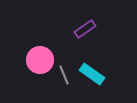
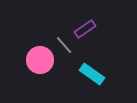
gray line: moved 30 px up; rotated 18 degrees counterclockwise
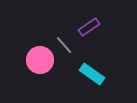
purple rectangle: moved 4 px right, 2 px up
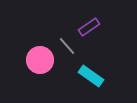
gray line: moved 3 px right, 1 px down
cyan rectangle: moved 1 px left, 2 px down
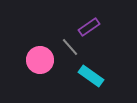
gray line: moved 3 px right, 1 px down
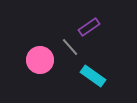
cyan rectangle: moved 2 px right
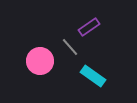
pink circle: moved 1 px down
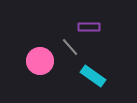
purple rectangle: rotated 35 degrees clockwise
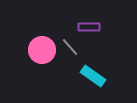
pink circle: moved 2 px right, 11 px up
